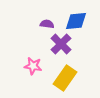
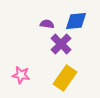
pink star: moved 12 px left, 9 px down
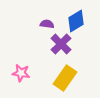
blue diamond: rotated 25 degrees counterclockwise
pink star: moved 2 px up
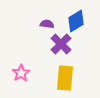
pink star: rotated 30 degrees clockwise
yellow rectangle: rotated 30 degrees counterclockwise
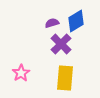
purple semicircle: moved 5 px right, 1 px up; rotated 24 degrees counterclockwise
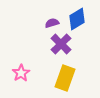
blue diamond: moved 1 px right, 2 px up
yellow rectangle: rotated 15 degrees clockwise
